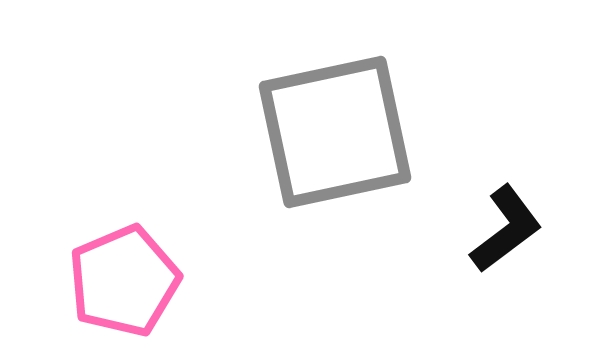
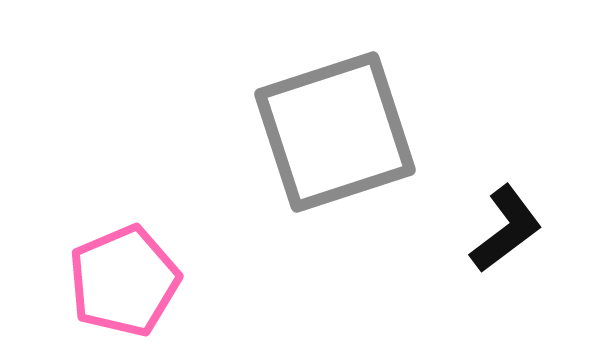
gray square: rotated 6 degrees counterclockwise
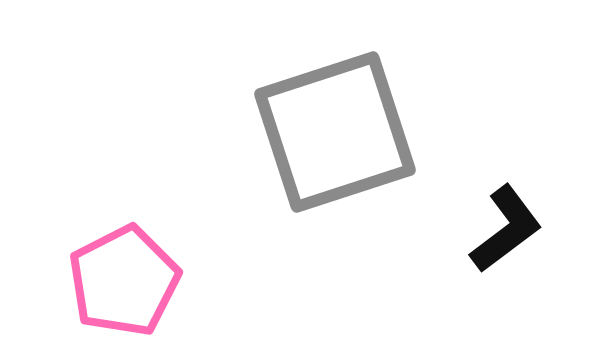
pink pentagon: rotated 4 degrees counterclockwise
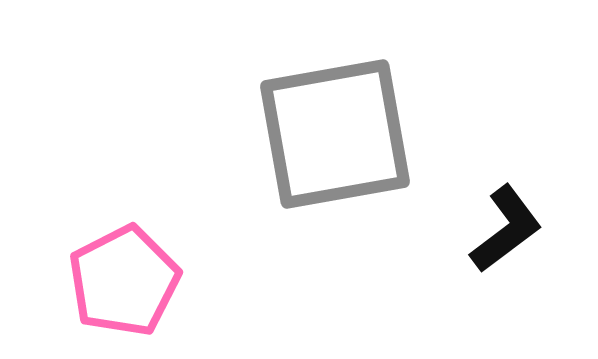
gray square: moved 2 px down; rotated 8 degrees clockwise
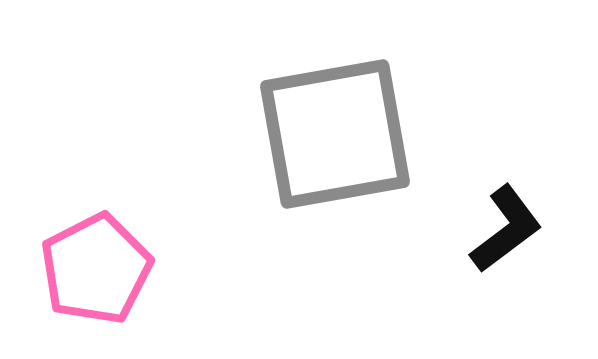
pink pentagon: moved 28 px left, 12 px up
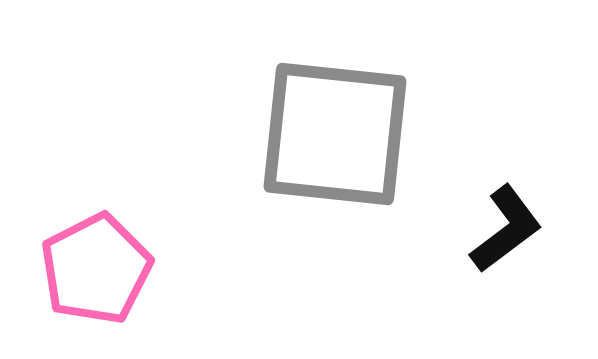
gray square: rotated 16 degrees clockwise
